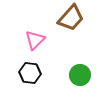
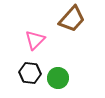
brown trapezoid: moved 1 px right, 1 px down
green circle: moved 22 px left, 3 px down
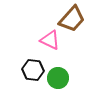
pink triangle: moved 15 px right; rotated 50 degrees counterclockwise
black hexagon: moved 3 px right, 3 px up
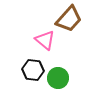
brown trapezoid: moved 3 px left
pink triangle: moved 5 px left; rotated 15 degrees clockwise
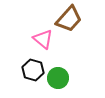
pink triangle: moved 2 px left, 1 px up
black hexagon: rotated 10 degrees clockwise
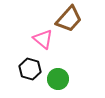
black hexagon: moved 3 px left, 1 px up
green circle: moved 1 px down
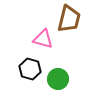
brown trapezoid: rotated 28 degrees counterclockwise
pink triangle: rotated 25 degrees counterclockwise
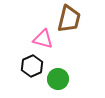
black hexagon: moved 2 px right, 3 px up; rotated 20 degrees clockwise
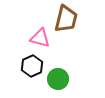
brown trapezoid: moved 3 px left
pink triangle: moved 3 px left, 1 px up
